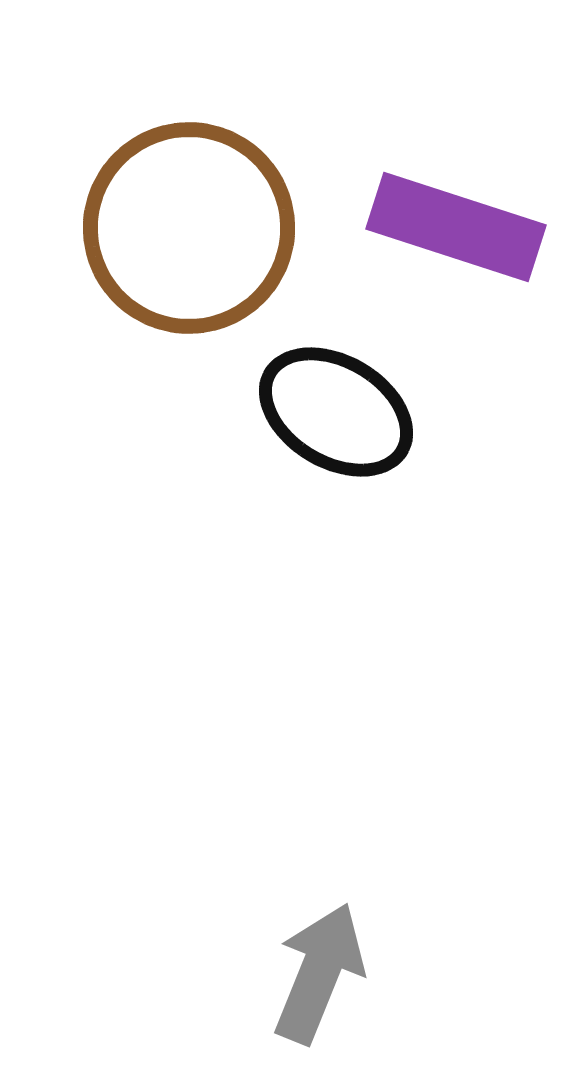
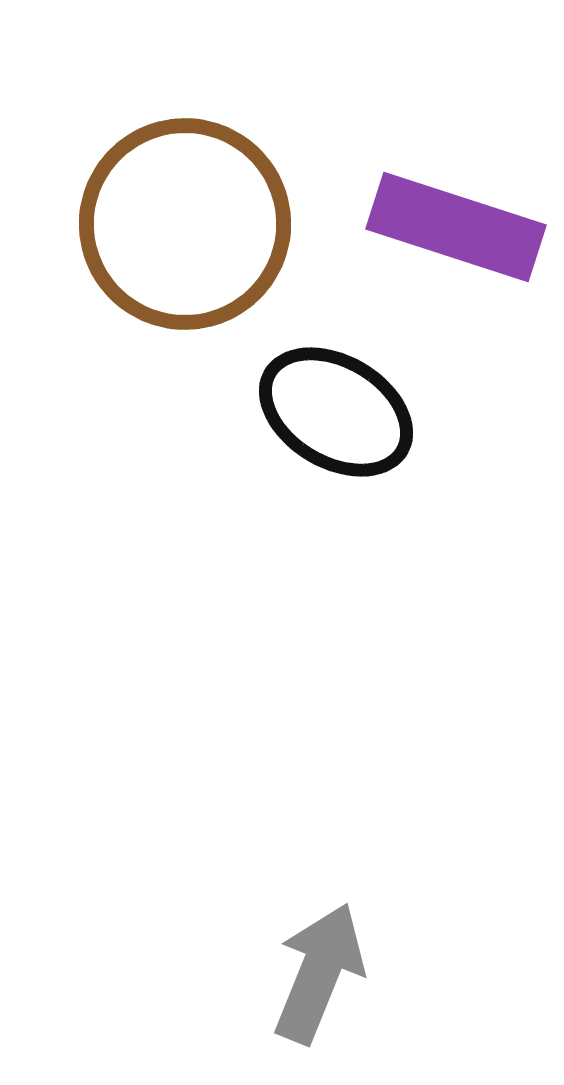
brown circle: moved 4 px left, 4 px up
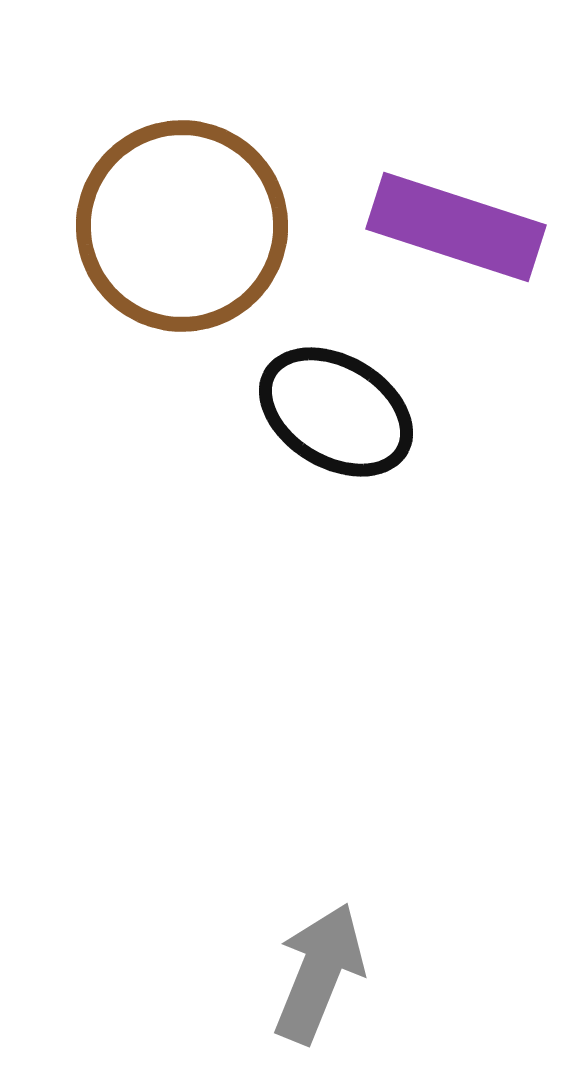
brown circle: moved 3 px left, 2 px down
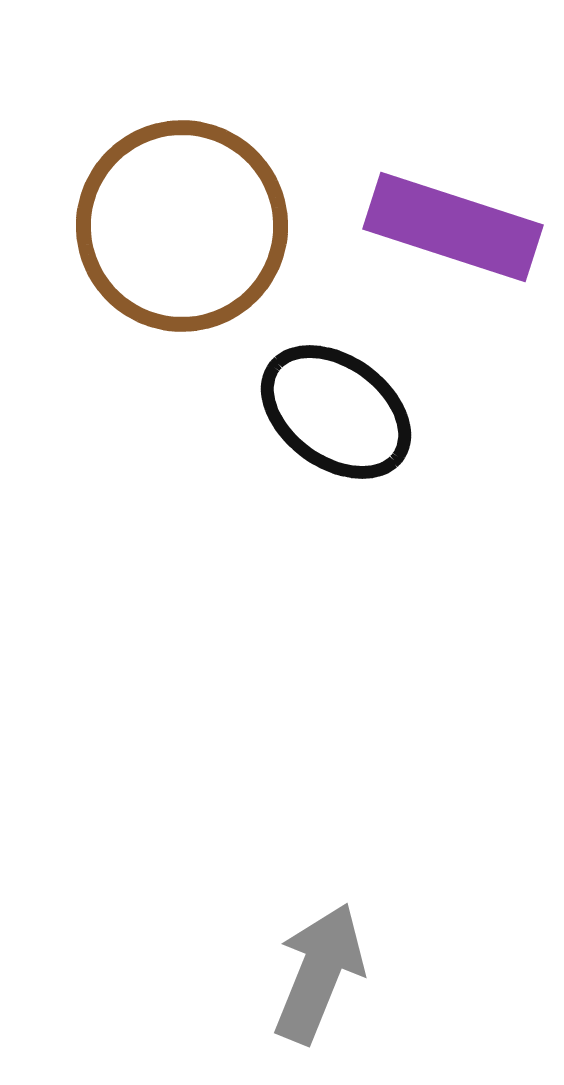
purple rectangle: moved 3 px left
black ellipse: rotated 5 degrees clockwise
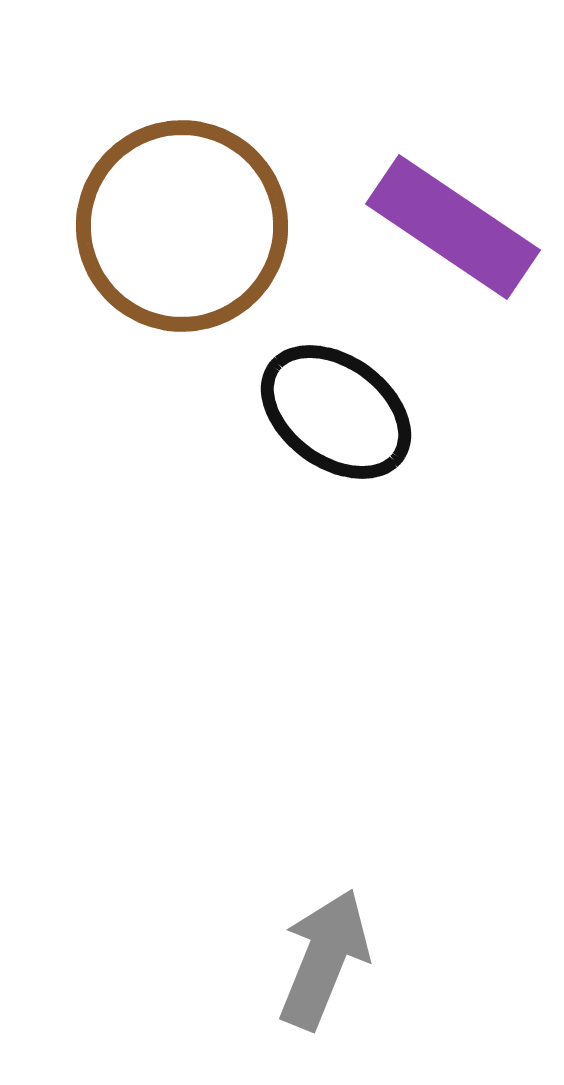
purple rectangle: rotated 16 degrees clockwise
gray arrow: moved 5 px right, 14 px up
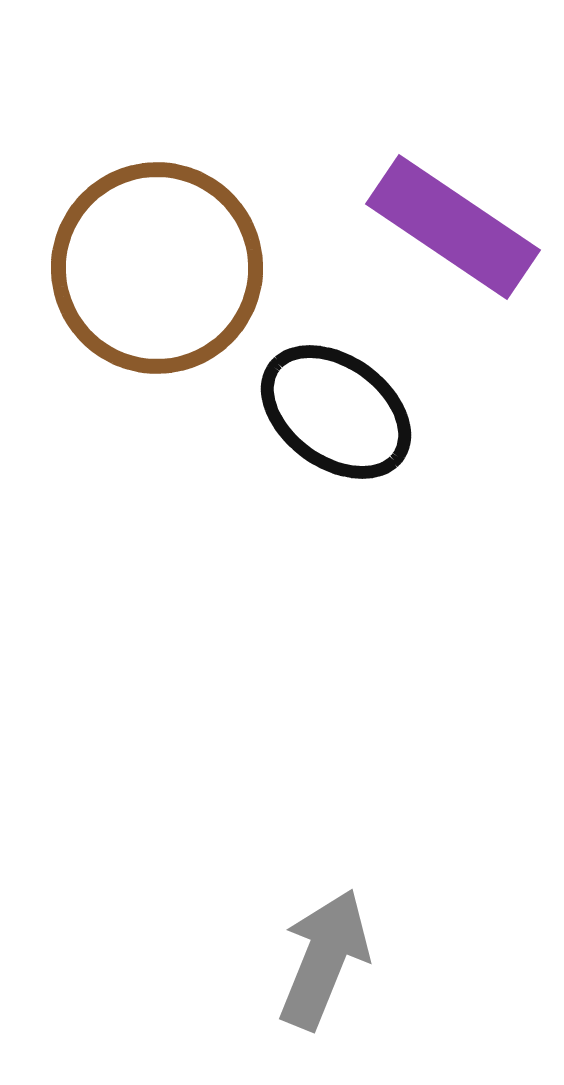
brown circle: moved 25 px left, 42 px down
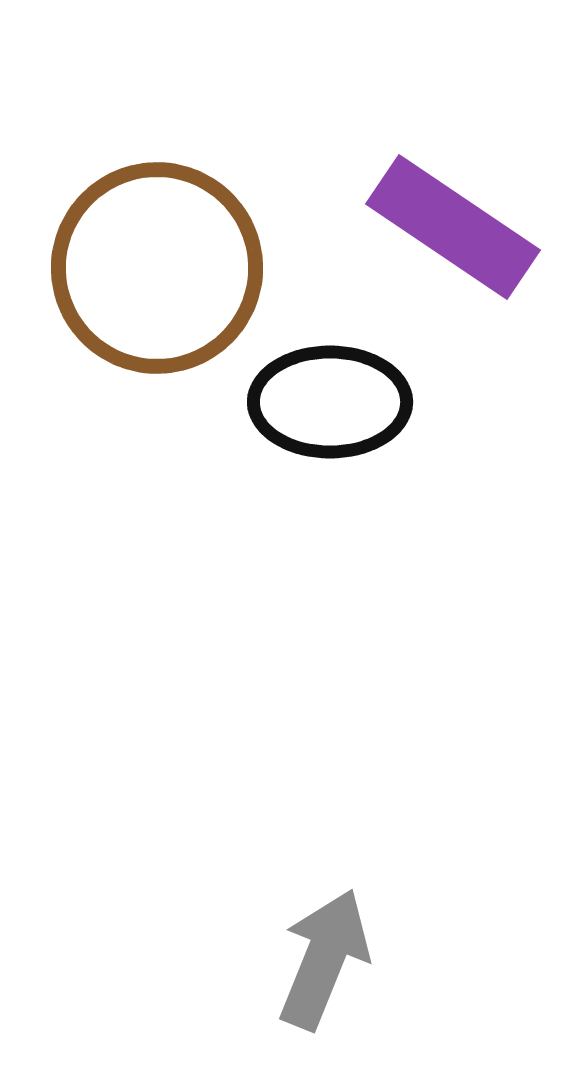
black ellipse: moved 6 px left, 10 px up; rotated 36 degrees counterclockwise
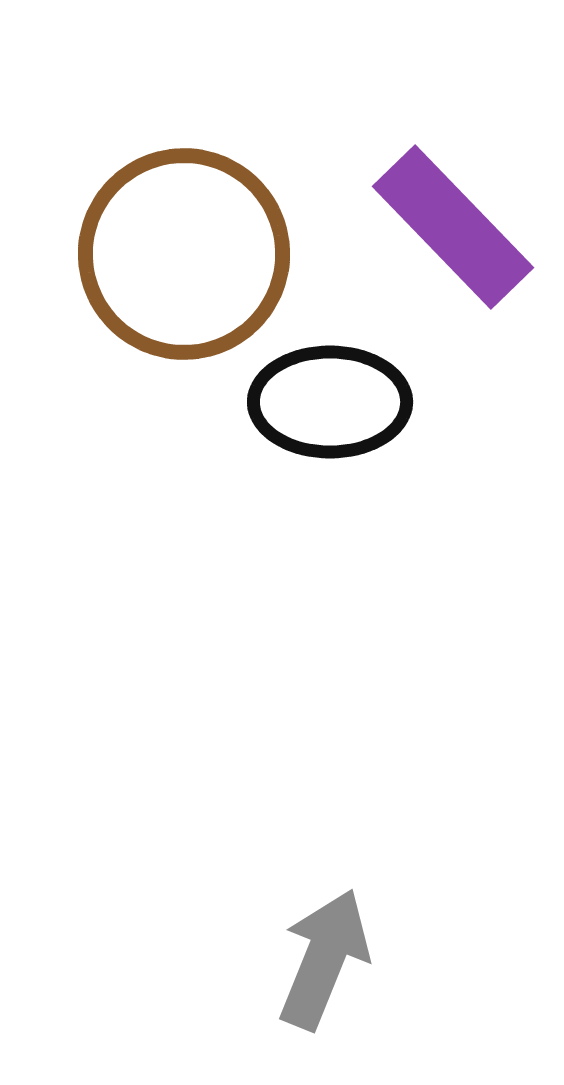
purple rectangle: rotated 12 degrees clockwise
brown circle: moved 27 px right, 14 px up
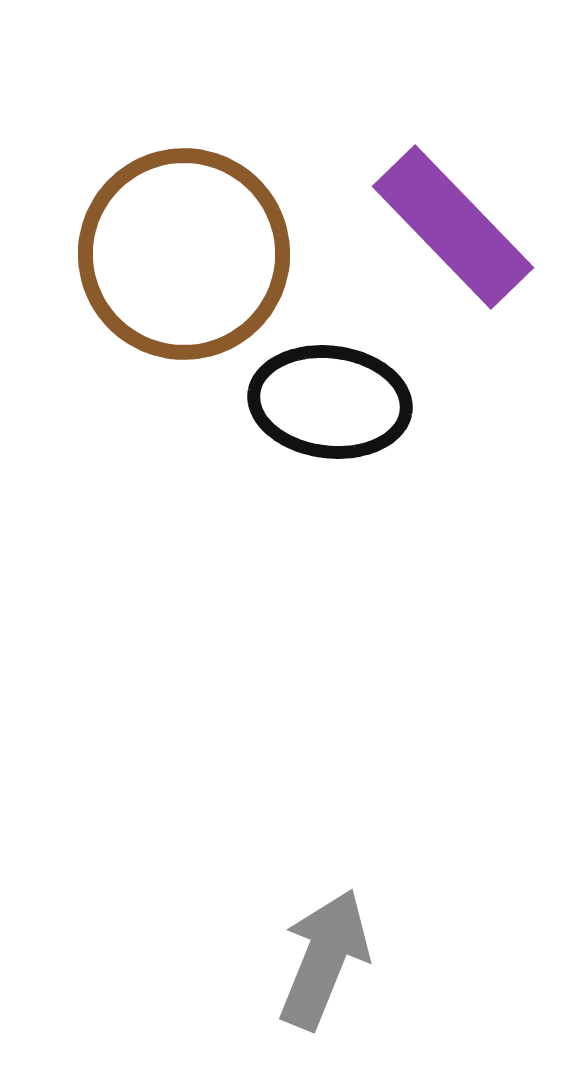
black ellipse: rotated 7 degrees clockwise
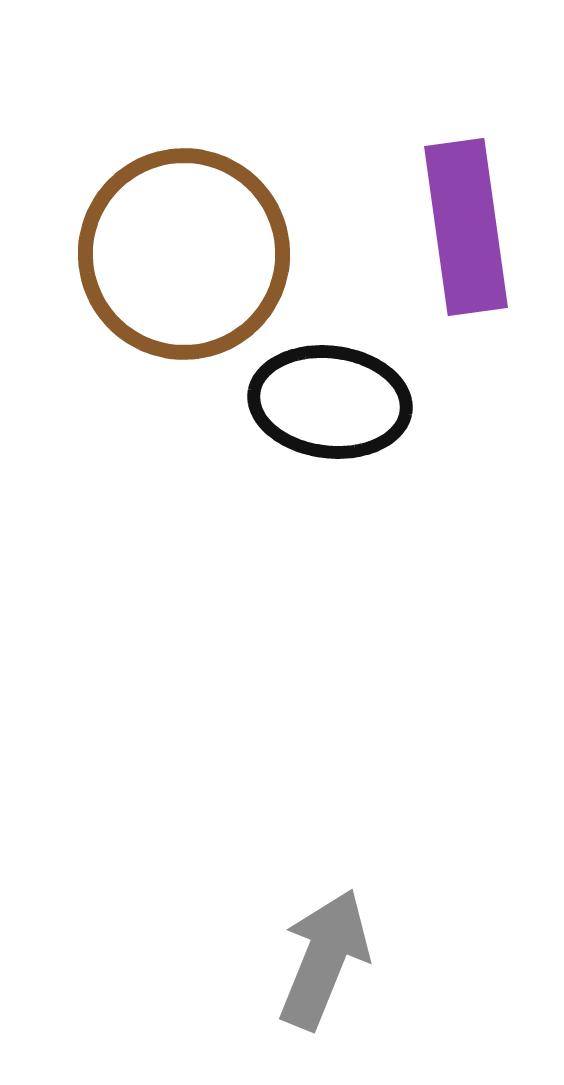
purple rectangle: moved 13 px right; rotated 36 degrees clockwise
